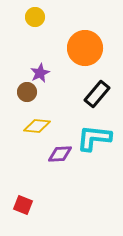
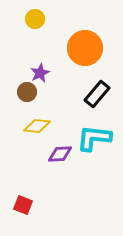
yellow circle: moved 2 px down
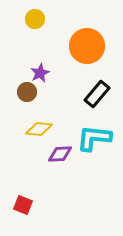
orange circle: moved 2 px right, 2 px up
yellow diamond: moved 2 px right, 3 px down
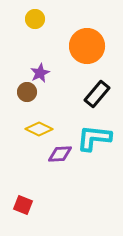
yellow diamond: rotated 20 degrees clockwise
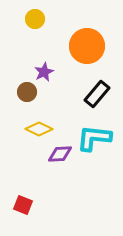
purple star: moved 4 px right, 1 px up
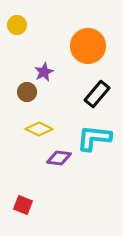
yellow circle: moved 18 px left, 6 px down
orange circle: moved 1 px right
purple diamond: moved 1 px left, 4 px down; rotated 10 degrees clockwise
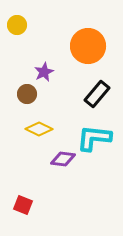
brown circle: moved 2 px down
purple diamond: moved 4 px right, 1 px down
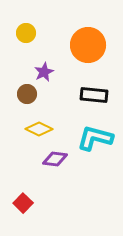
yellow circle: moved 9 px right, 8 px down
orange circle: moved 1 px up
black rectangle: moved 3 px left, 1 px down; rotated 56 degrees clockwise
cyan L-shape: moved 1 px right; rotated 9 degrees clockwise
purple diamond: moved 8 px left
red square: moved 2 px up; rotated 24 degrees clockwise
